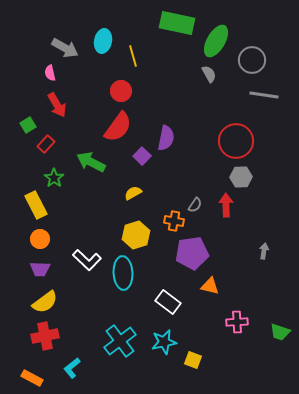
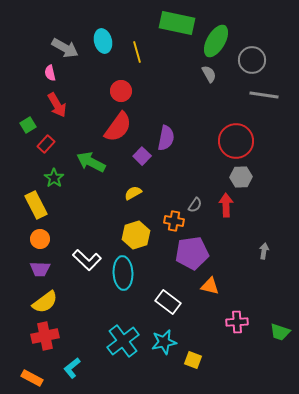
cyan ellipse at (103, 41): rotated 25 degrees counterclockwise
yellow line at (133, 56): moved 4 px right, 4 px up
cyan cross at (120, 341): moved 3 px right
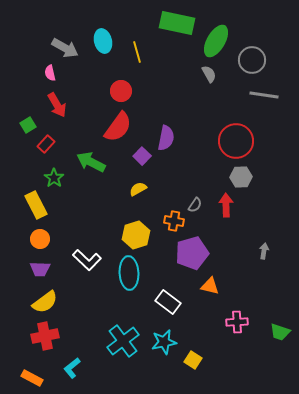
yellow semicircle at (133, 193): moved 5 px right, 4 px up
purple pentagon at (192, 253): rotated 8 degrees counterclockwise
cyan ellipse at (123, 273): moved 6 px right
yellow square at (193, 360): rotated 12 degrees clockwise
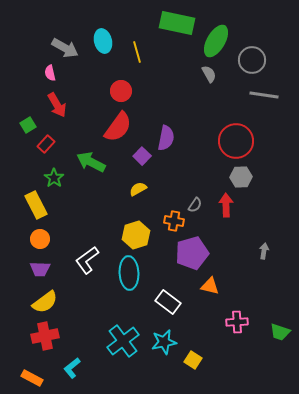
white L-shape at (87, 260): rotated 100 degrees clockwise
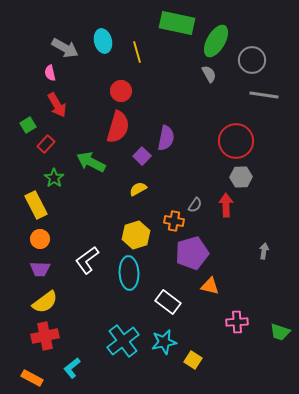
red semicircle at (118, 127): rotated 20 degrees counterclockwise
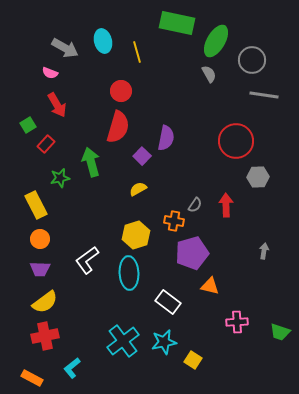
pink semicircle at (50, 73): rotated 56 degrees counterclockwise
green arrow at (91, 162): rotated 48 degrees clockwise
gray hexagon at (241, 177): moved 17 px right
green star at (54, 178): moved 6 px right; rotated 24 degrees clockwise
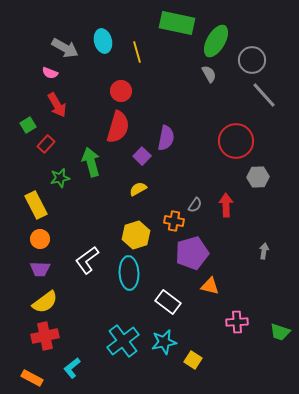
gray line at (264, 95): rotated 40 degrees clockwise
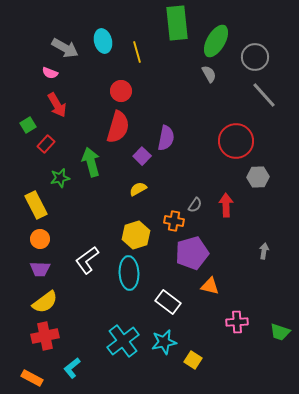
green rectangle at (177, 23): rotated 72 degrees clockwise
gray circle at (252, 60): moved 3 px right, 3 px up
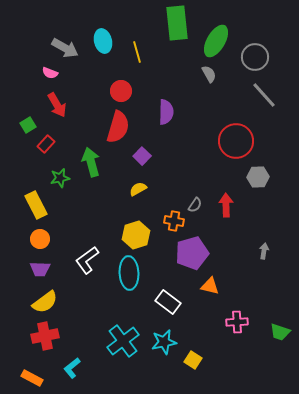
purple semicircle at (166, 138): moved 26 px up; rotated 10 degrees counterclockwise
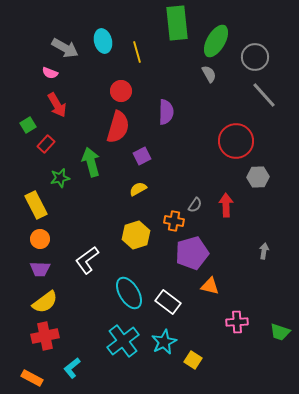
purple square at (142, 156): rotated 18 degrees clockwise
cyan ellipse at (129, 273): moved 20 px down; rotated 28 degrees counterclockwise
cyan star at (164, 342): rotated 15 degrees counterclockwise
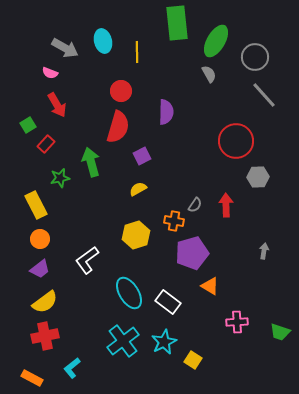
yellow line at (137, 52): rotated 15 degrees clockwise
purple trapezoid at (40, 269): rotated 40 degrees counterclockwise
orange triangle at (210, 286): rotated 18 degrees clockwise
